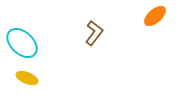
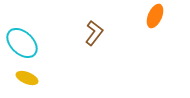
orange ellipse: rotated 25 degrees counterclockwise
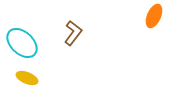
orange ellipse: moved 1 px left
brown L-shape: moved 21 px left
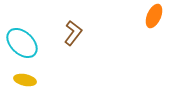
yellow ellipse: moved 2 px left, 2 px down; rotated 10 degrees counterclockwise
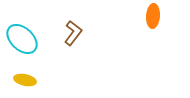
orange ellipse: moved 1 px left; rotated 20 degrees counterclockwise
cyan ellipse: moved 4 px up
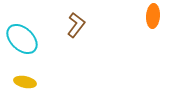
brown L-shape: moved 3 px right, 8 px up
yellow ellipse: moved 2 px down
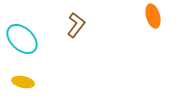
orange ellipse: rotated 20 degrees counterclockwise
yellow ellipse: moved 2 px left
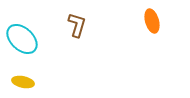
orange ellipse: moved 1 px left, 5 px down
brown L-shape: moved 1 px right; rotated 20 degrees counterclockwise
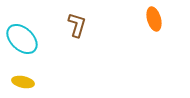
orange ellipse: moved 2 px right, 2 px up
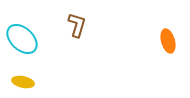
orange ellipse: moved 14 px right, 22 px down
